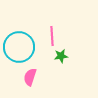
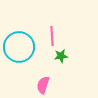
pink semicircle: moved 13 px right, 8 px down
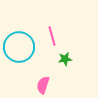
pink line: rotated 12 degrees counterclockwise
green star: moved 4 px right, 3 px down
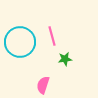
cyan circle: moved 1 px right, 5 px up
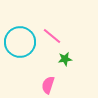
pink line: rotated 36 degrees counterclockwise
pink semicircle: moved 5 px right
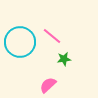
green star: moved 1 px left
pink semicircle: rotated 30 degrees clockwise
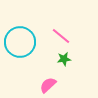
pink line: moved 9 px right
